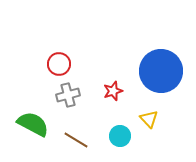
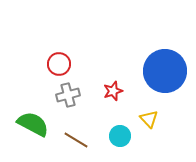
blue circle: moved 4 px right
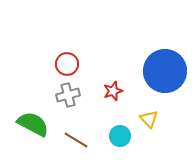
red circle: moved 8 px right
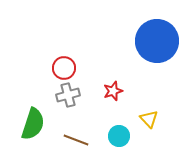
red circle: moved 3 px left, 4 px down
blue circle: moved 8 px left, 30 px up
green semicircle: rotated 80 degrees clockwise
cyan circle: moved 1 px left
brown line: rotated 10 degrees counterclockwise
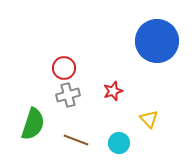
cyan circle: moved 7 px down
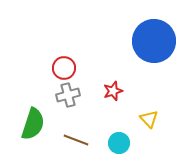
blue circle: moved 3 px left
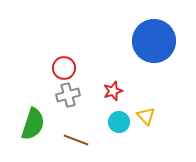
yellow triangle: moved 3 px left, 3 px up
cyan circle: moved 21 px up
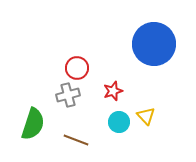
blue circle: moved 3 px down
red circle: moved 13 px right
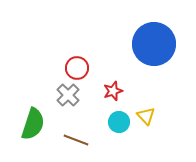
gray cross: rotated 30 degrees counterclockwise
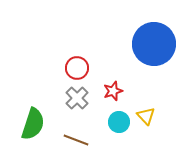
gray cross: moved 9 px right, 3 px down
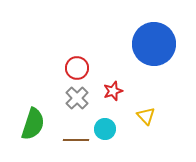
cyan circle: moved 14 px left, 7 px down
brown line: rotated 20 degrees counterclockwise
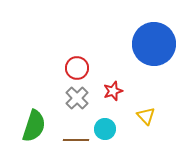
green semicircle: moved 1 px right, 2 px down
